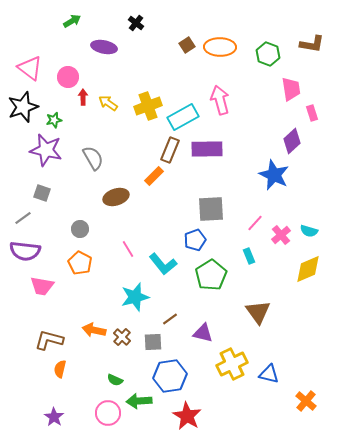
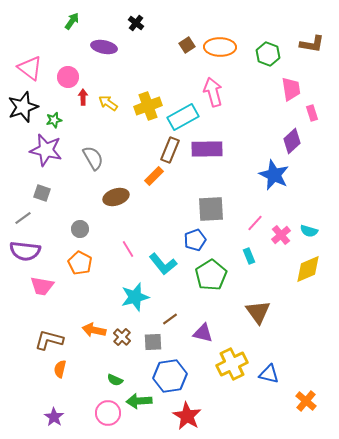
green arrow at (72, 21): rotated 24 degrees counterclockwise
pink arrow at (220, 100): moved 7 px left, 8 px up
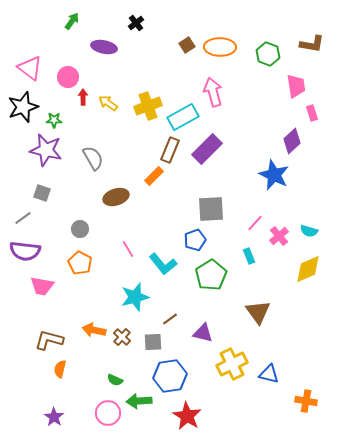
black cross at (136, 23): rotated 14 degrees clockwise
pink trapezoid at (291, 89): moved 5 px right, 3 px up
green star at (54, 120): rotated 14 degrees clockwise
purple rectangle at (207, 149): rotated 44 degrees counterclockwise
pink cross at (281, 235): moved 2 px left, 1 px down
orange cross at (306, 401): rotated 30 degrees counterclockwise
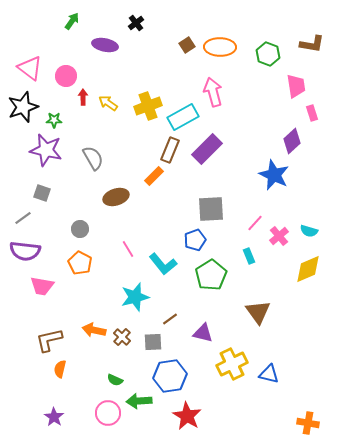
purple ellipse at (104, 47): moved 1 px right, 2 px up
pink circle at (68, 77): moved 2 px left, 1 px up
brown L-shape at (49, 340): rotated 28 degrees counterclockwise
orange cross at (306, 401): moved 2 px right, 22 px down
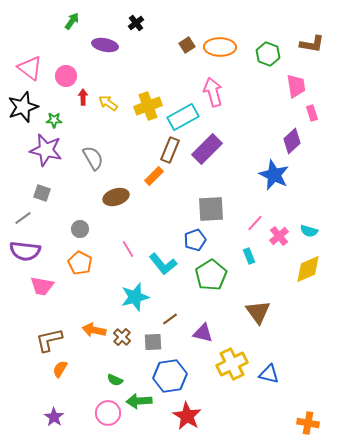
orange semicircle at (60, 369): rotated 18 degrees clockwise
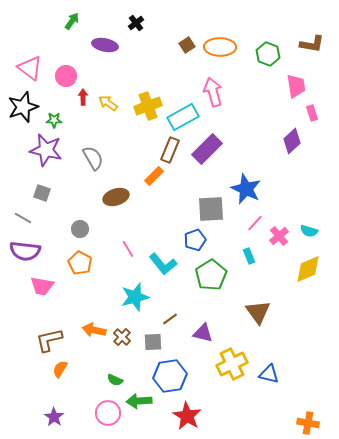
blue star at (274, 175): moved 28 px left, 14 px down
gray line at (23, 218): rotated 66 degrees clockwise
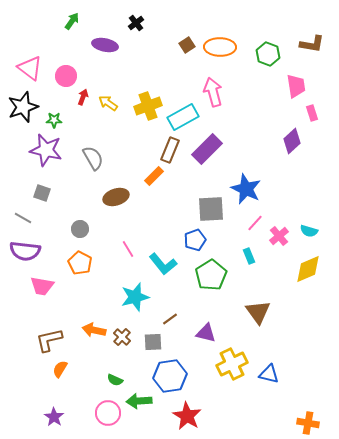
red arrow at (83, 97): rotated 21 degrees clockwise
purple triangle at (203, 333): moved 3 px right
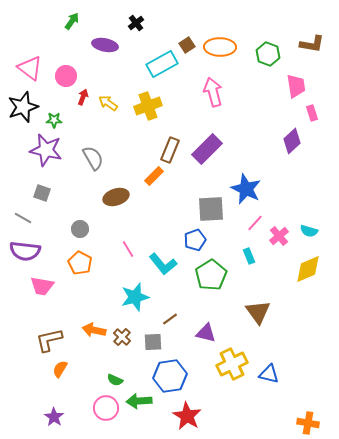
cyan rectangle at (183, 117): moved 21 px left, 53 px up
pink circle at (108, 413): moved 2 px left, 5 px up
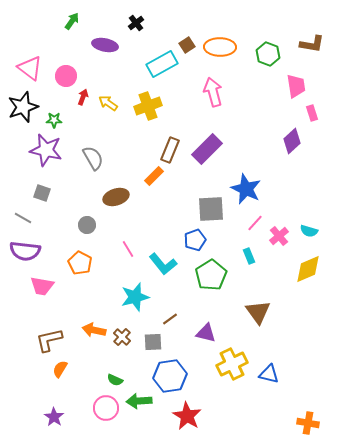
gray circle at (80, 229): moved 7 px right, 4 px up
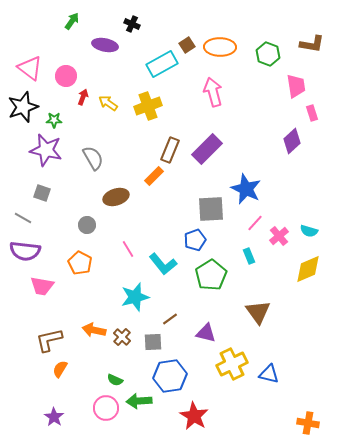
black cross at (136, 23): moved 4 px left, 1 px down; rotated 28 degrees counterclockwise
red star at (187, 416): moved 7 px right
